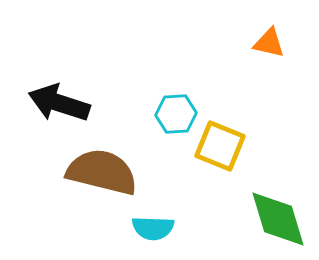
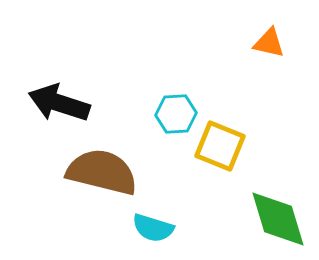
cyan semicircle: rotated 15 degrees clockwise
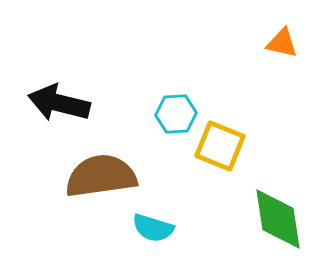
orange triangle: moved 13 px right
black arrow: rotated 4 degrees counterclockwise
brown semicircle: moved 1 px left, 4 px down; rotated 22 degrees counterclockwise
green diamond: rotated 8 degrees clockwise
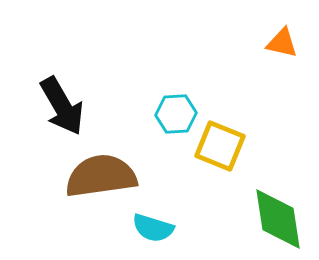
black arrow: moved 3 px right, 3 px down; rotated 134 degrees counterclockwise
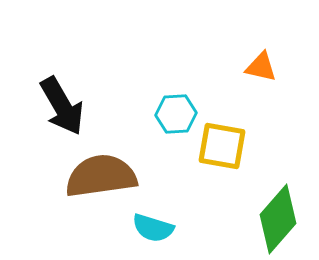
orange triangle: moved 21 px left, 24 px down
yellow square: moved 2 px right; rotated 12 degrees counterclockwise
green diamond: rotated 50 degrees clockwise
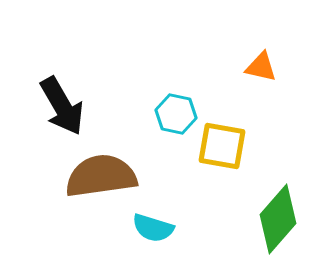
cyan hexagon: rotated 15 degrees clockwise
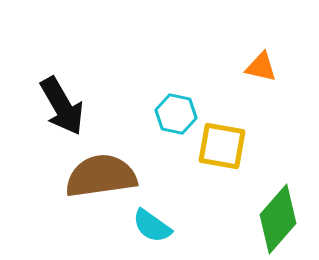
cyan semicircle: moved 1 px left, 2 px up; rotated 18 degrees clockwise
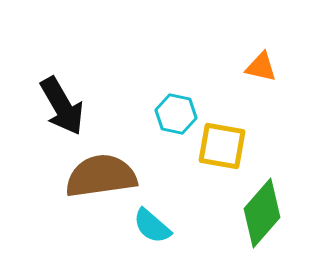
green diamond: moved 16 px left, 6 px up
cyan semicircle: rotated 6 degrees clockwise
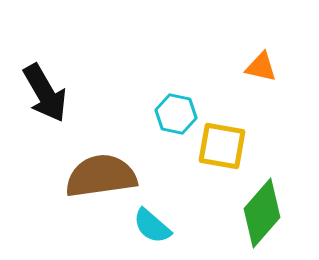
black arrow: moved 17 px left, 13 px up
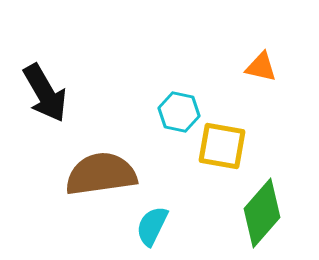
cyan hexagon: moved 3 px right, 2 px up
brown semicircle: moved 2 px up
cyan semicircle: rotated 75 degrees clockwise
